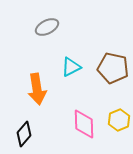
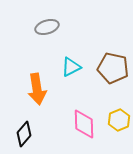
gray ellipse: rotated 10 degrees clockwise
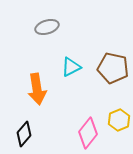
pink diamond: moved 4 px right, 9 px down; rotated 40 degrees clockwise
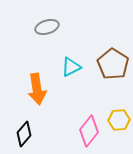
brown pentagon: moved 4 px up; rotated 20 degrees clockwise
yellow hexagon: rotated 20 degrees clockwise
pink diamond: moved 1 px right, 2 px up
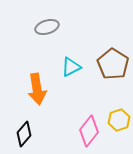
yellow hexagon: rotated 15 degrees counterclockwise
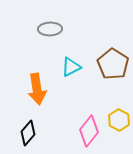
gray ellipse: moved 3 px right, 2 px down; rotated 15 degrees clockwise
yellow hexagon: rotated 15 degrees counterclockwise
black diamond: moved 4 px right, 1 px up
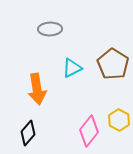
cyan triangle: moved 1 px right, 1 px down
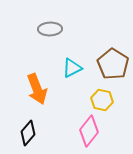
orange arrow: rotated 12 degrees counterclockwise
yellow hexagon: moved 17 px left, 20 px up; rotated 15 degrees counterclockwise
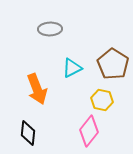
black diamond: rotated 35 degrees counterclockwise
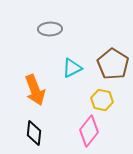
orange arrow: moved 2 px left, 1 px down
black diamond: moved 6 px right
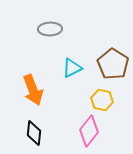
orange arrow: moved 2 px left
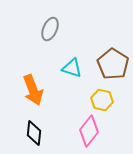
gray ellipse: rotated 65 degrees counterclockwise
cyan triangle: rotated 45 degrees clockwise
